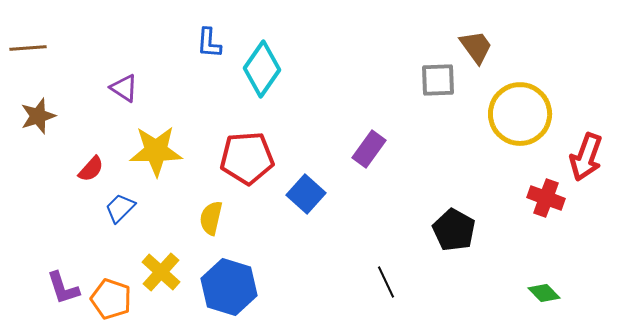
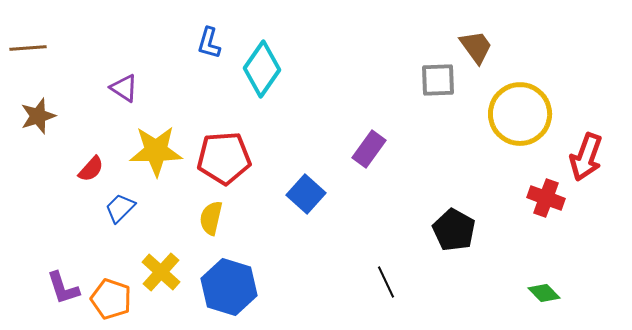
blue L-shape: rotated 12 degrees clockwise
red pentagon: moved 23 px left
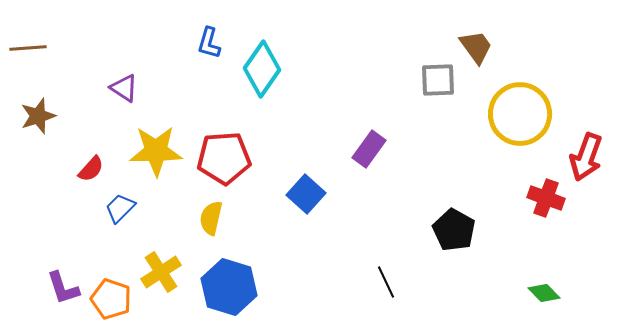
yellow cross: rotated 15 degrees clockwise
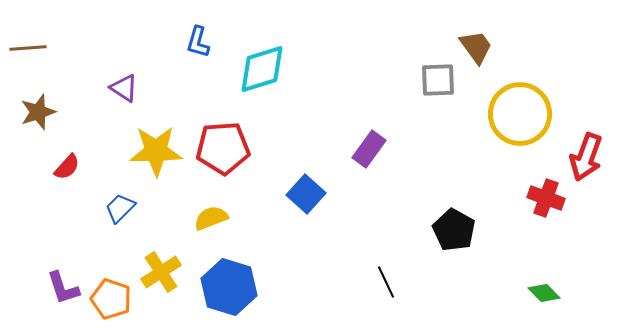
blue L-shape: moved 11 px left, 1 px up
cyan diamond: rotated 38 degrees clockwise
brown star: moved 4 px up
red pentagon: moved 1 px left, 10 px up
red semicircle: moved 24 px left, 2 px up
yellow semicircle: rotated 56 degrees clockwise
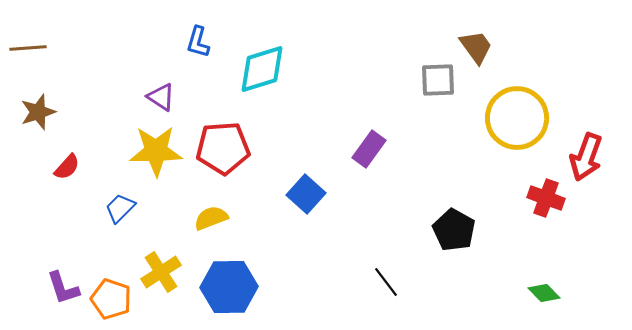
purple triangle: moved 37 px right, 9 px down
yellow circle: moved 3 px left, 4 px down
black line: rotated 12 degrees counterclockwise
blue hexagon: rotated 18 degrees counterclockwise
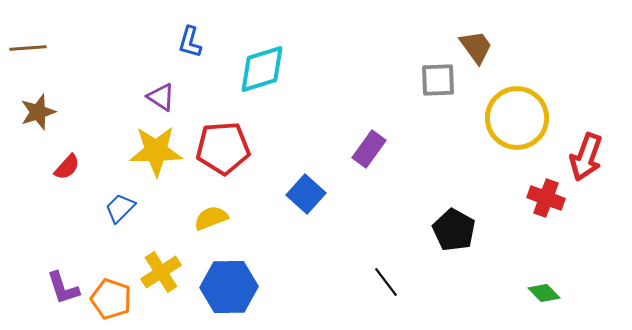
blue L-shape: moved 8 px left
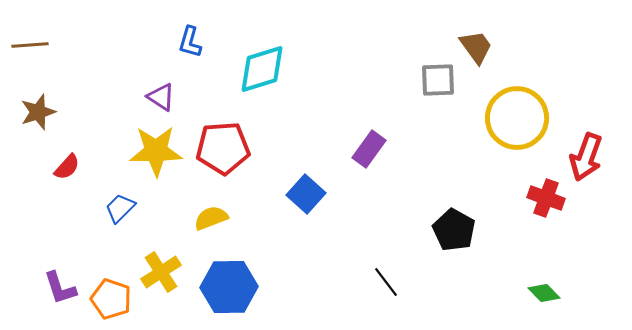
brown line: moved 2 px right, 3 px up
purple L-shape: moved 3 px left
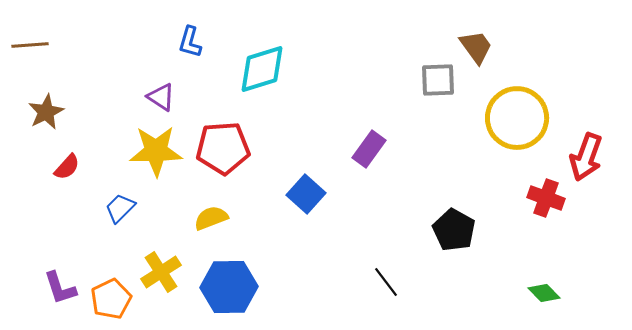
brown star: moved 8 px right; rotated 9 degrees counterclockwise
orange pentagon: rotated 27 degrees clockwise
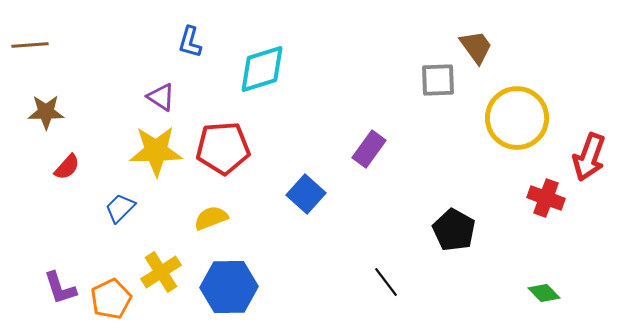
brown star: rotated 27 degrees clockwise
red arrow: moved 3 px right
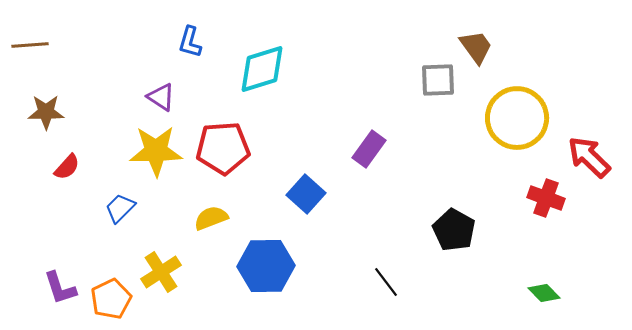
red arrow: rotated 114 degrees clockwise
blue hexagon: moved 37 px right, 21 px up
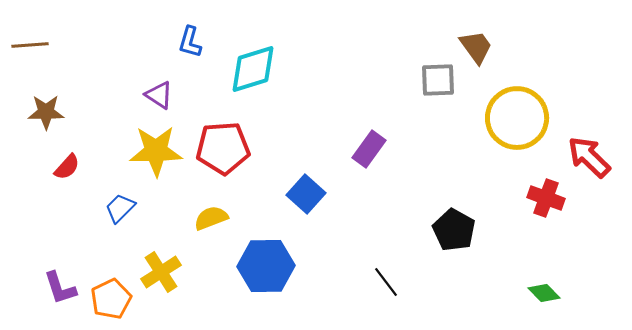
cyan diamond: moved 9 px left
purple triangle: moved 2 px left, 2 px up
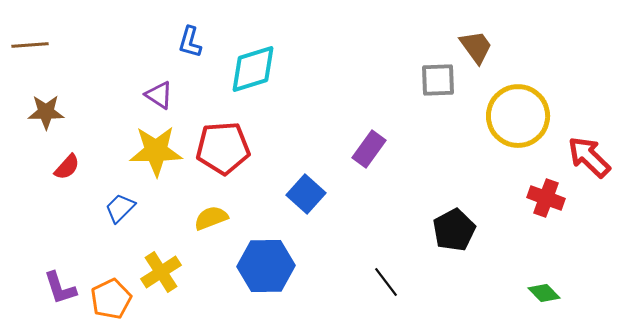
yellow circle: moved 1 px right, 2 px up
black pentagon: rotated 15 degrees clockwise
